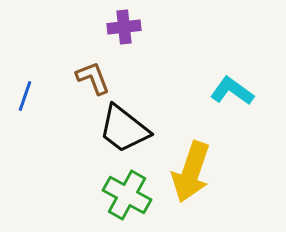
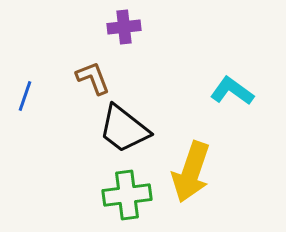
green cross: rotated 36 degrees counterclockwise
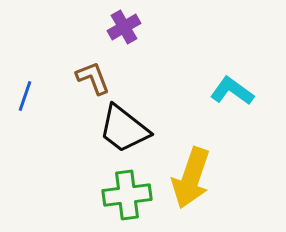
purple cross: rotated 24 degrees counterclockwise
yellow arrow: moved 6 px down
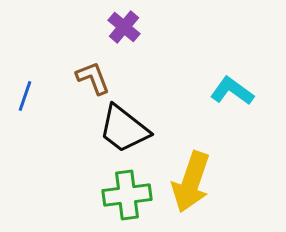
purple cross: rotated 20 degrees counterclockwise
yellow arrow: moved 4 px down
